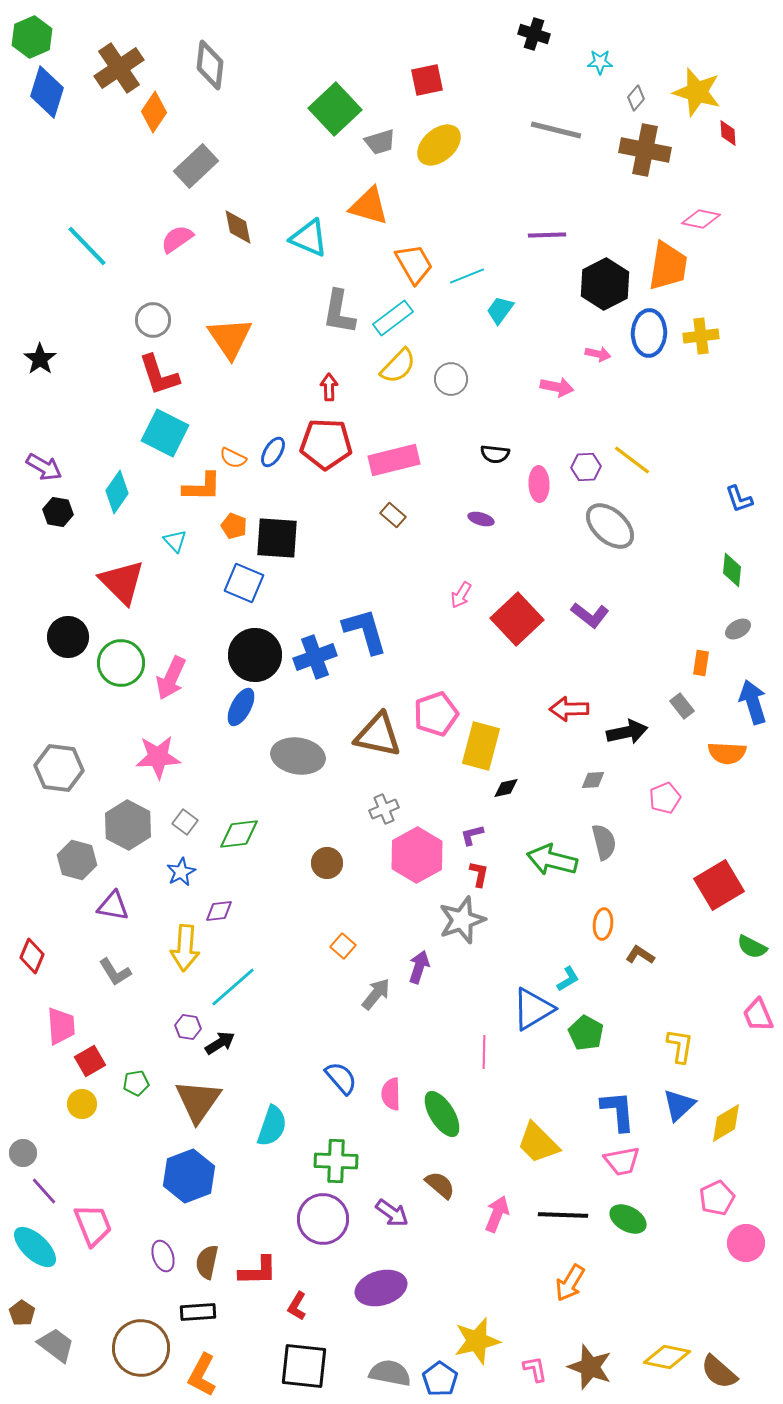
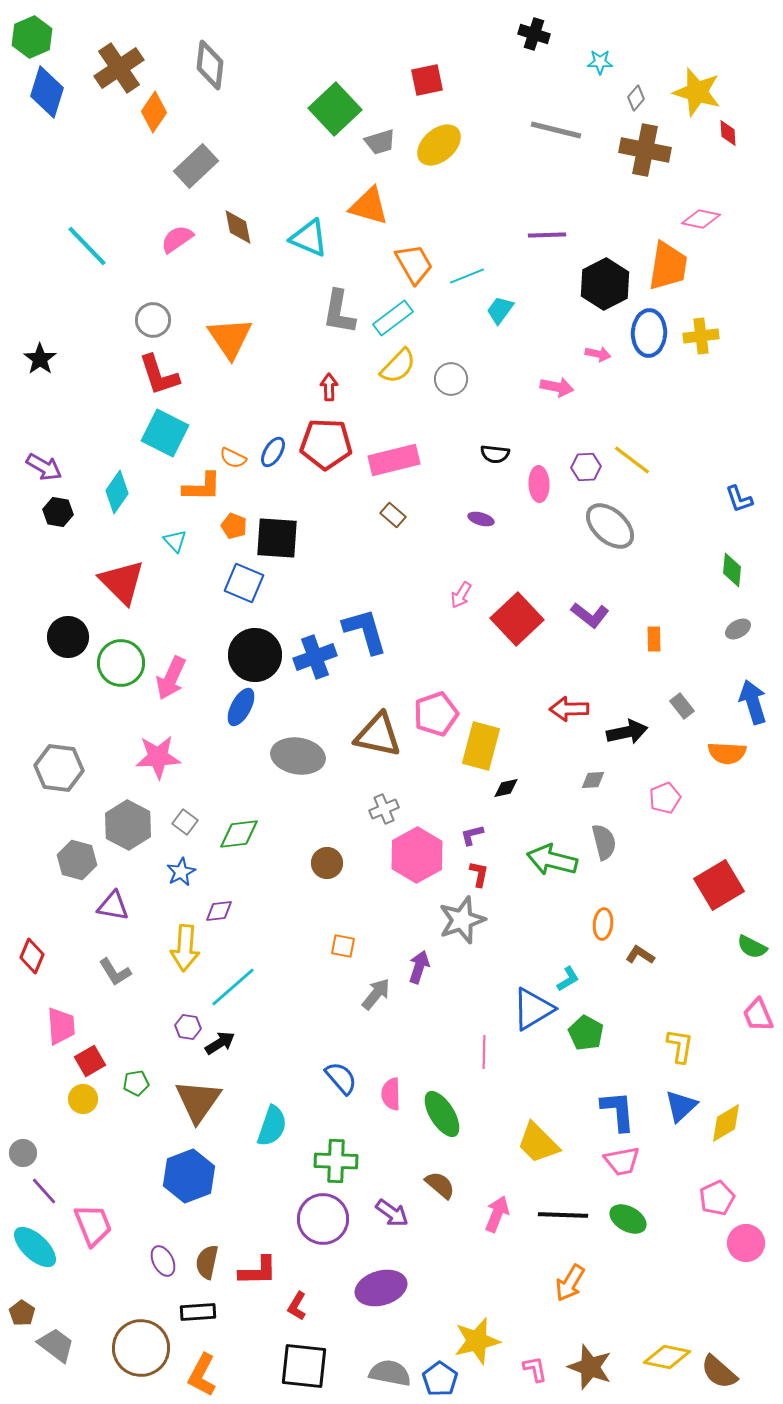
orange rectangle at (701, 663): moved 47 px left, 24 px up; rotated 10 degrees counterclockwise
orange square at (343, 946): rotated 30 degrees counterclockwise
yellow circle at (82, 1104): moved 1 px right, 5 px up
blue triangle at (679, 1105): moved 2 px right, 1 px down
purple ellipse at (163, 1256): moved 5 px down; rotated 8 degrees counterclockwise
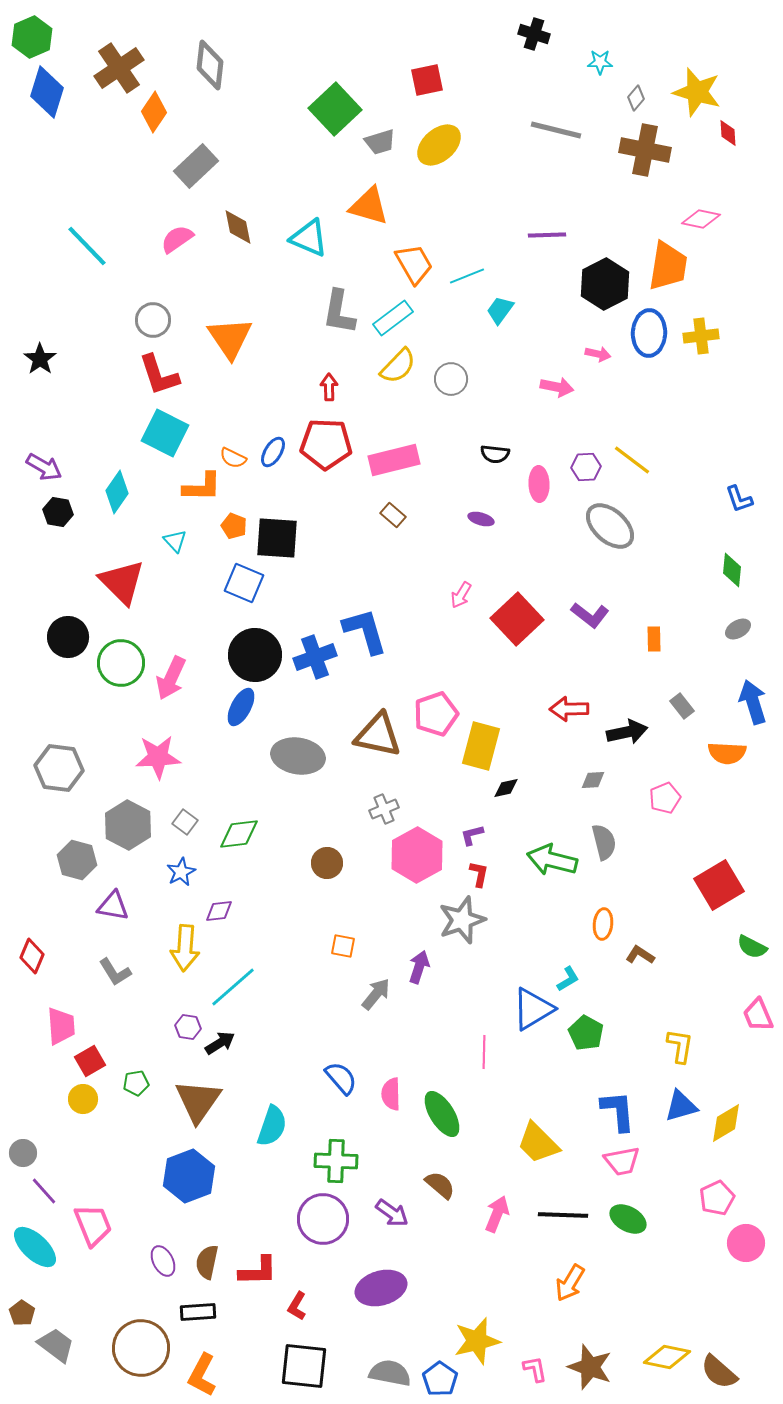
blue triangle at (681, 1106): rotated 27 degrees clockwise
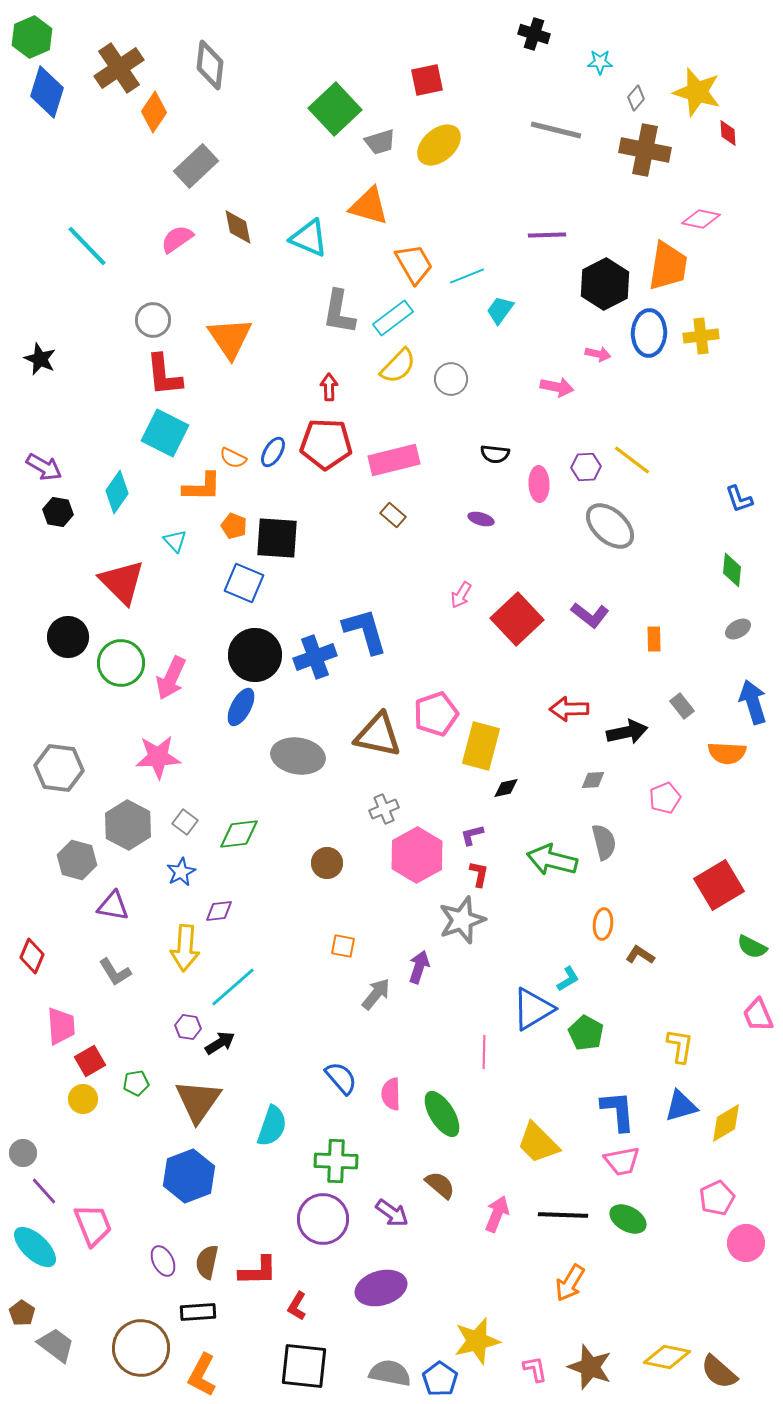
black star at (40, 359): rotated 12 degrees counterclockwise
red L-shape at (159, 375): moved 5 px right; rotated 12 degrees clockwise
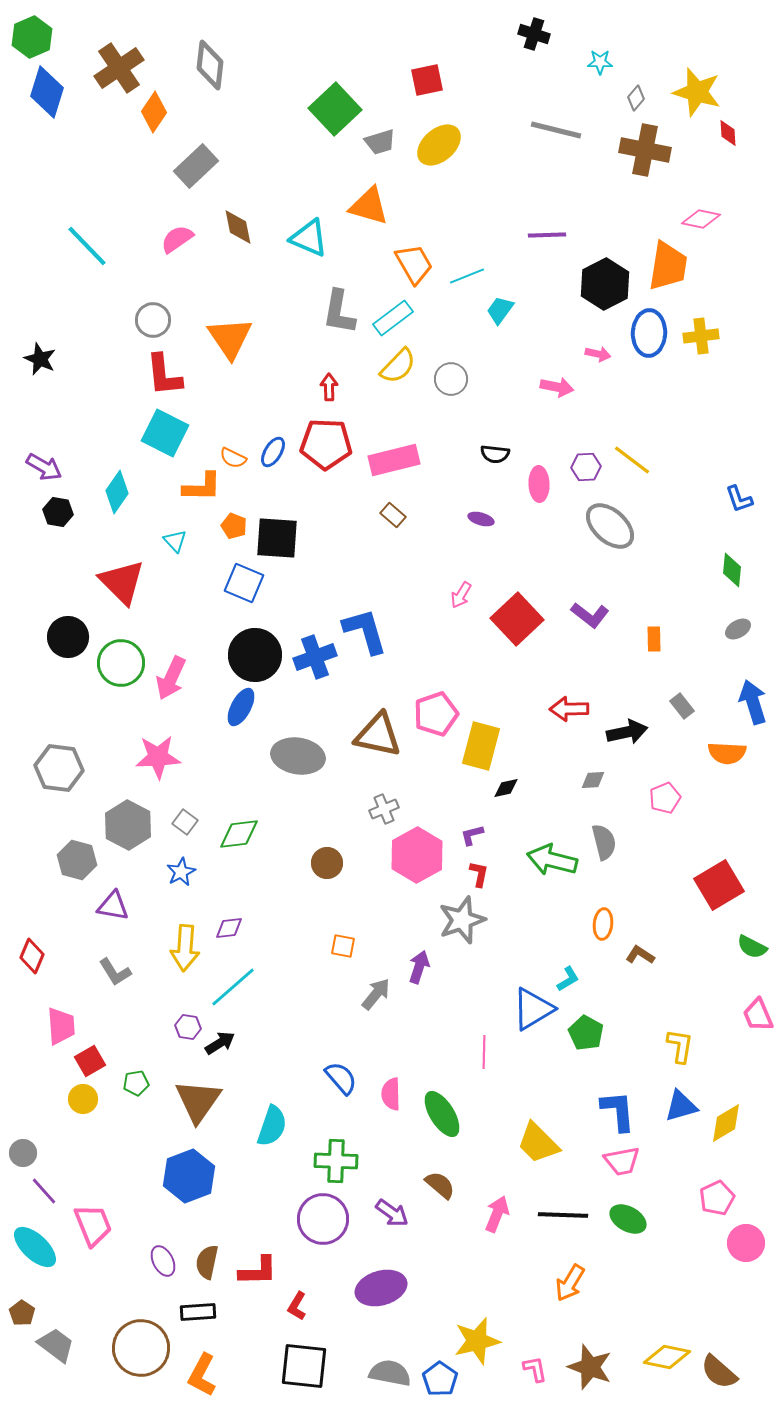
purple diamond at (219, 911): moved 10 px right, 17 px down
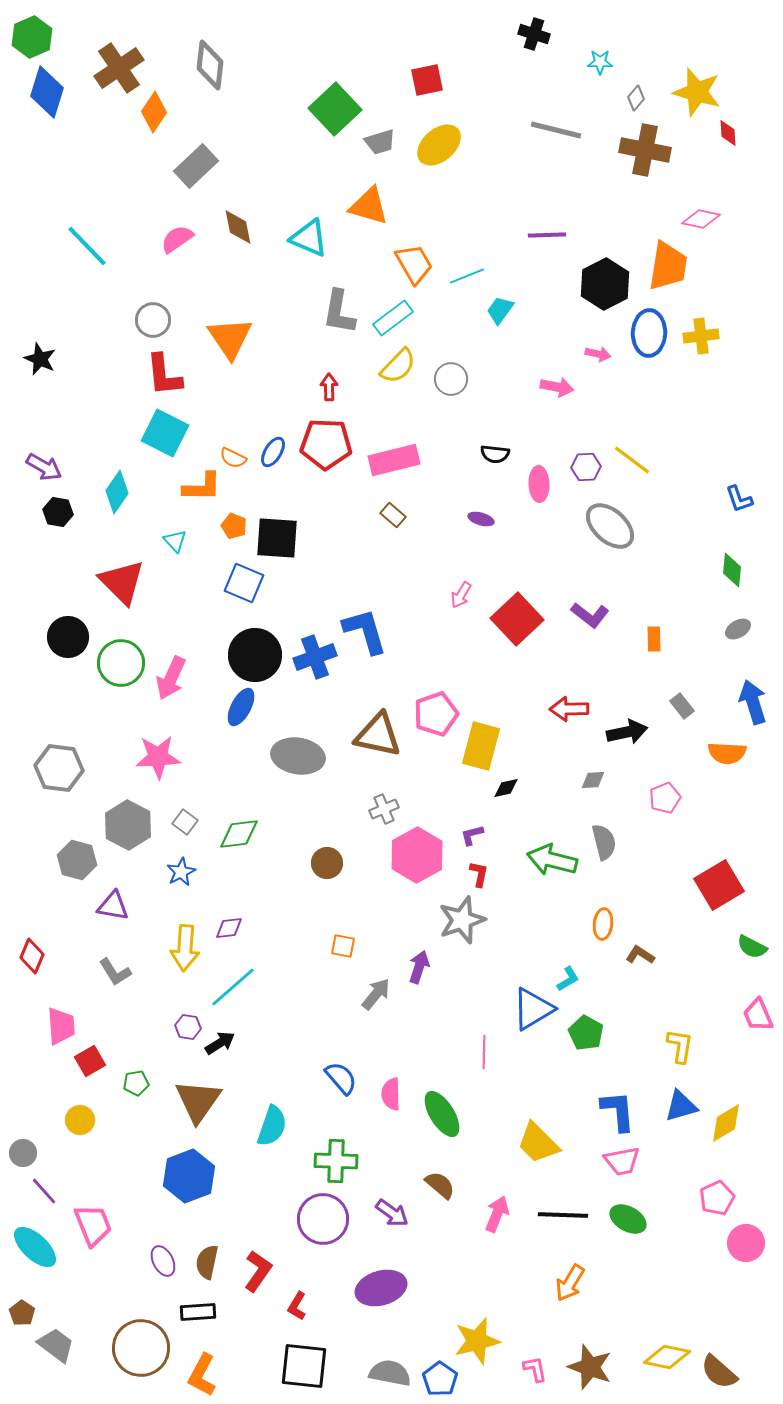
yellow circle at (83, 1099): moved 3 px left, 21 px down
red L-shape at (258, 1271): rotated 54 degrees counterclockwise
